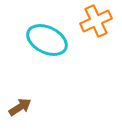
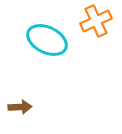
brown arrow: rotated 30 degrees clockwise
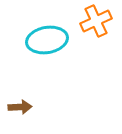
cyan ellipse: rotated 36 degrees counterclockwise
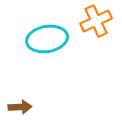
cyan ellipse: moved 1 px up
